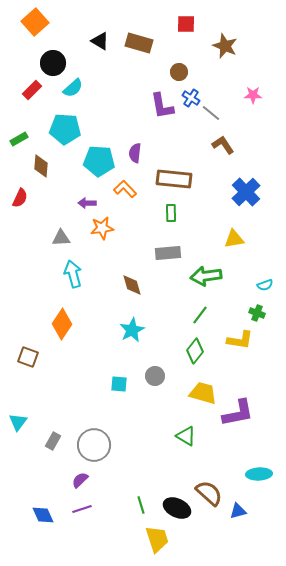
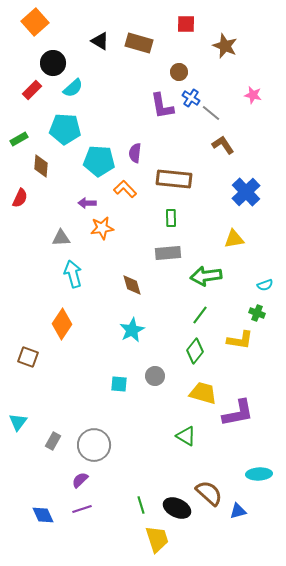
pink star at (253, 95): rotated 12 degrees clockwise
green rectangle at (171, 213): moved 5 px down
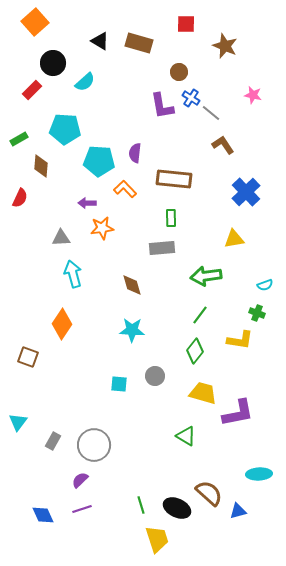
cyan semicircle at (73, 88): moved 12 px right, 6 px up
gray rectangle at (168, 253): moved 6 px left, 5 px up
cyan star at (132, 330): rotated 30 degrees clockwise
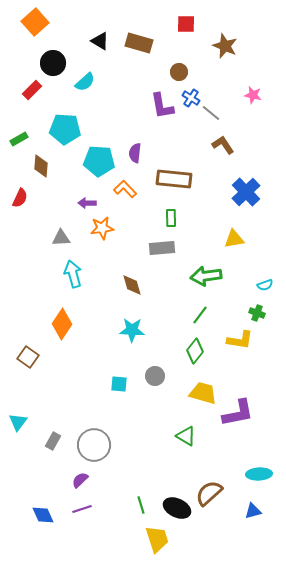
brown square at (28, 357): rotated 15 degrees clockwise
brown semicircle at (209, 493): rotated 84 degrees counterclockwise
blue triangle at (238, 511): moved 15 px right
